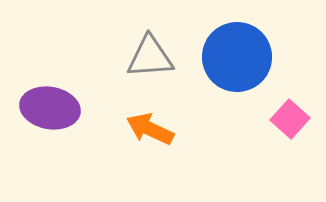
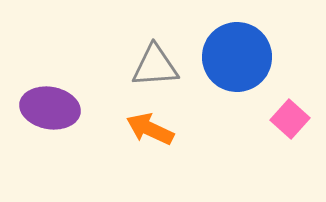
gray triangle: moved 5 px right, 9 px down
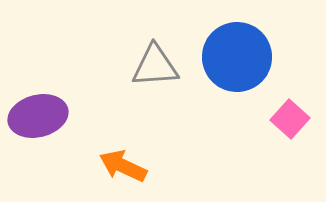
purple ellipse: moved 12 px left, 8 px down; rotated 24 degrees counterclockwise
orange arrow: moved 27 px left, 37 px down
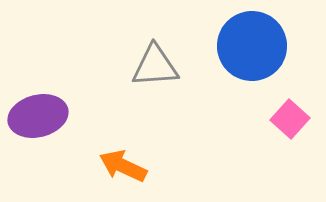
blue circle: moved 15 px right, 11 px up
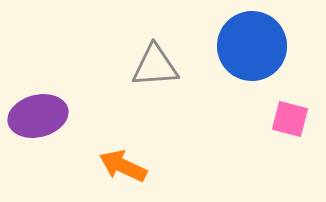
pink square: rotated 27 degrees counterclockwise
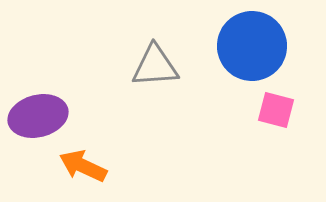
pink square: moved 14 px left, 9 px up
orange arrow: moved 40 px left
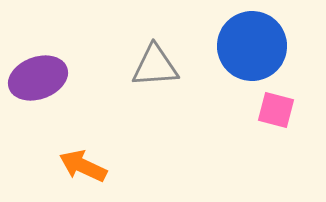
purple ellipse: moved 38 px up; rotated 6 degrees counterclockwise
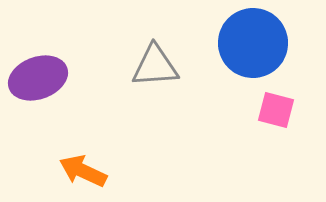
blue circle: moved 1 px right, 3 px up
orange arrow: moved 5 px down
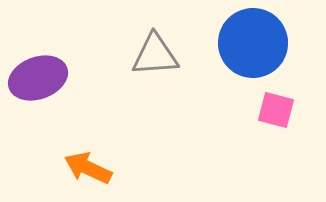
gray triangle: moved 11 px up
orange arrow: moved 5 px right, 3 px up
